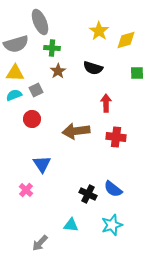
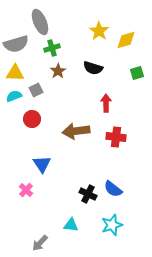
green cross: rotated 21 degrees counterclockwise
green square: rotated 16 degrees counterclockwise
cyan semicircle: moved 1 px down
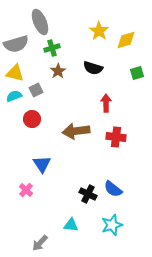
yellow triangle: rotated 12 degrees clockwise
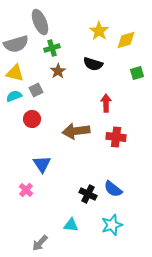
black semicircle: moved 4 px up
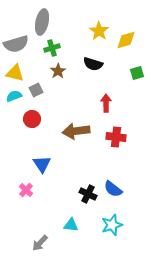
gray ellipse: moved 2 px right; rotated 35 degrees clockwise
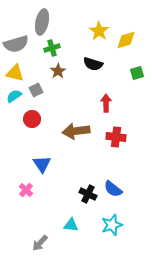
cyan semicircle: rotated 14 degrees counterclockwise
